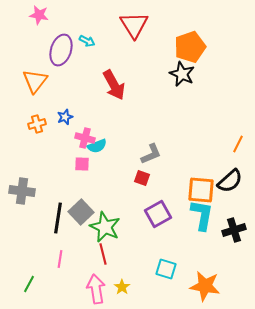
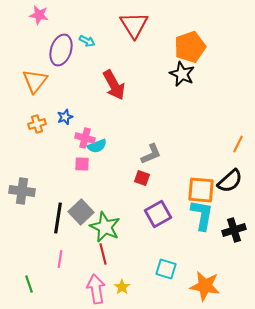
green line: rotated 48 degrees counterclockwise
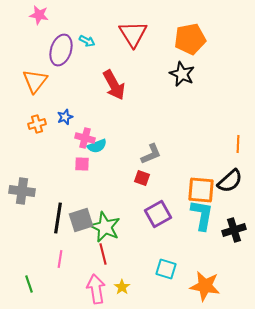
red triangle: moved 1 px left, 9 px down
orange pentagon: moved 8 px up; rotated 8 degrees clockwise
orange line: rotated 24 degrees counterclockwise
gray square: moved 8 px down; rotated 25 degrees clockwise
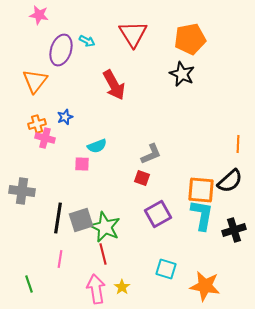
pink cross: moved 40 px left
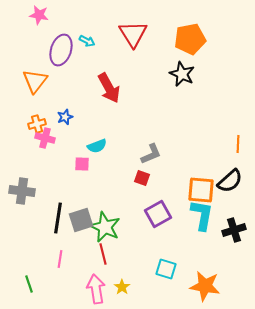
red arrow: moved 5 px left, 3 px down
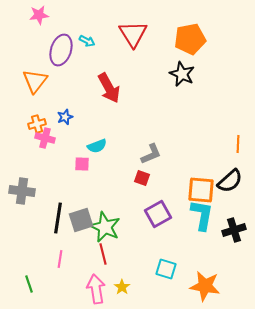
pink star: rotated 18 degrees counterclockwise
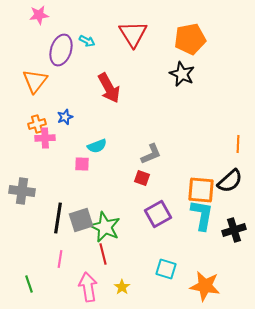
pink cross: rotated 18 degrees counterclockwise
pink arrow: moved 8 px left, 2 px up
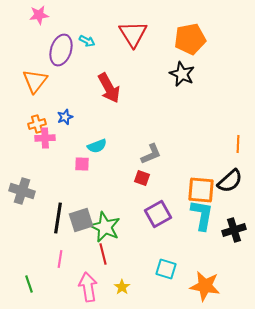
gray cross: rotated 10 degrees clockwise
